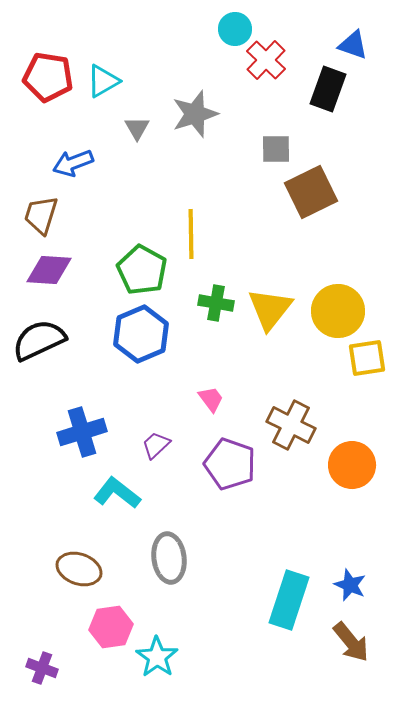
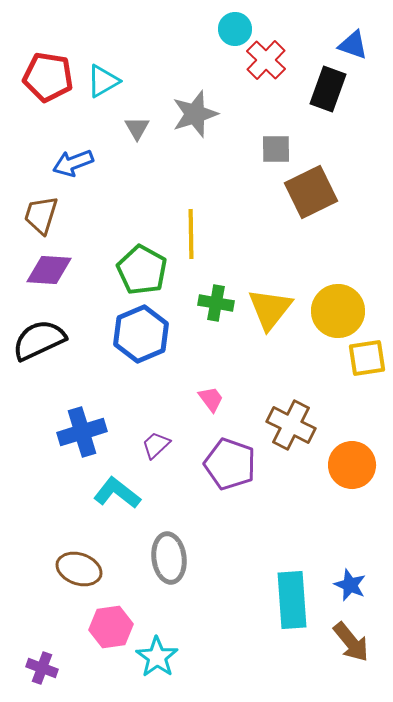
cyan rectangle: moved 3 px right; rotated 22 degrees counterclockwise
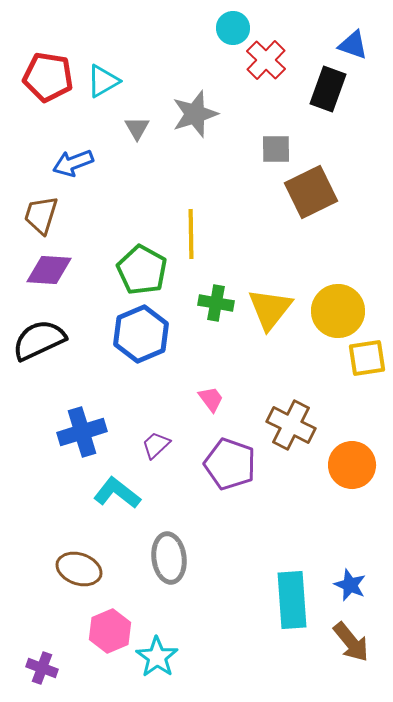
cyan circle: moved 2 px left, 1 px up
pink hexagon: moved 1 px left, 4 px down; rotated 15 degrees counterclockwise
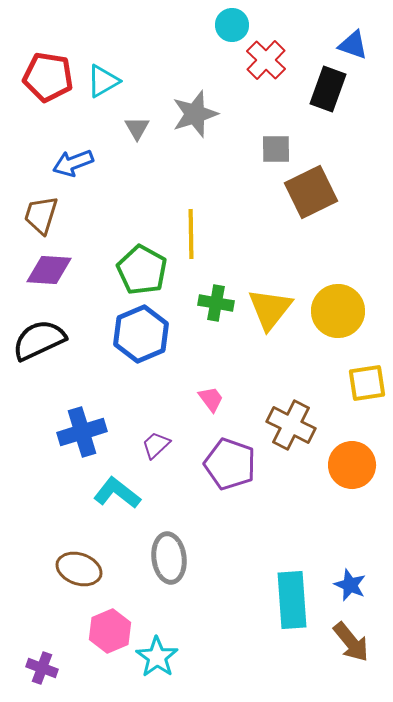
cyan circle: moved 1 px left, 3 px up
yellow square: moved 25 px down
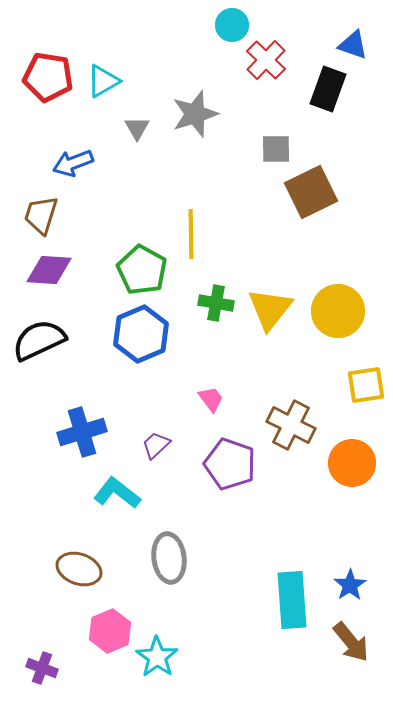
yellow square: moved 1 px left, 2 px down
orange circle: moved 2 px up
blue star: rotated 16 degrees clockwise
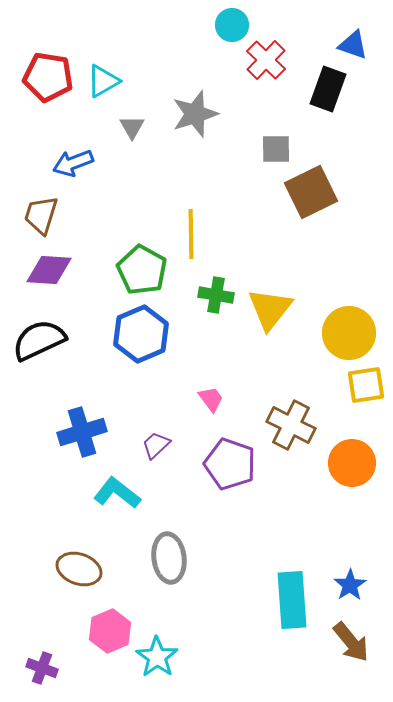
gray triangle: moved 5 px left, 1 px up
green cross: moved 8 px up
yellow circle: moved 11 px right, 22 px down
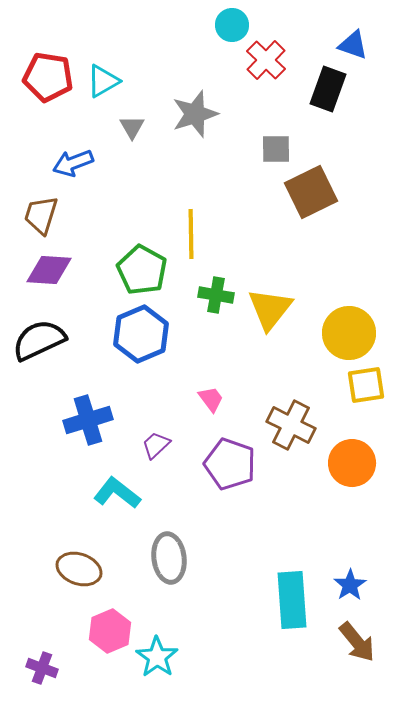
blue cross: moved 6 px right, 12 px up
brown arrow: moved 6 px right
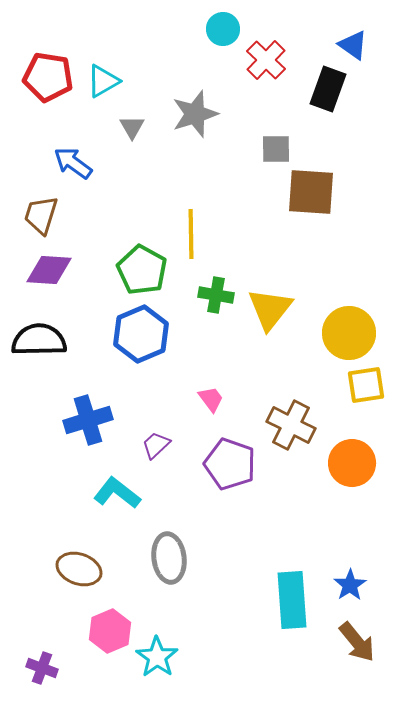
cyan circle: moved 9 px left, 4 px down
blue triangle: rotated 16 degrees clockwise
blue arrow: rotated 57 degrees clockwise
brown square: rotated 30 degrees clockwise
black semicircle: rotated 24 degrees clockwise
